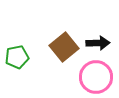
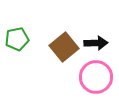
black arrow: moved 2 px left
green pentagon: moved 18 px up
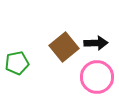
green pentagon: moved 24 px down
pink circle: moved 1 px right
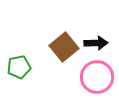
green pentagon: moved 2 px right, 4 px down
